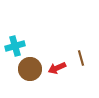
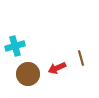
brown circle: moved 2 px left, 5 px down
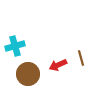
red arrow: moved 1 px right, 3 px up
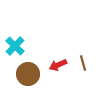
cyan cross: rotated 30 degrees counterclockwise
brown line: moved 2 px right, 5 px down
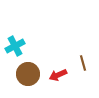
cyan cross: rotated 18 degrees clockwise
red arrow: moved 10 px down
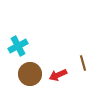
cyan cross: moved 3 px right
brown circle: moved 2 px right
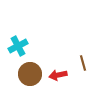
red arrow: rotated 12 degrees clockwise
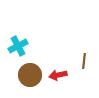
brown line: moved 1 px right, 2 px up; rotated 21 degrees clockwise
brown circle: moved 1 px down
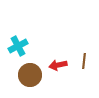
red arrow: moved 10 px up
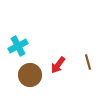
brown line: moved 4 px right, 1 px down; rotated 21 degrees counterclockwise
red arrow: rotated 42 degrees counterclockwise
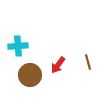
cyan cross: rotated 24 degrees clockwise
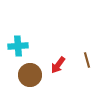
brown line: moved 1 px left, 2 px up
